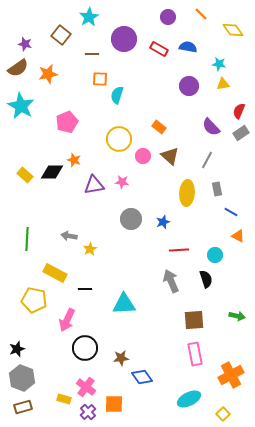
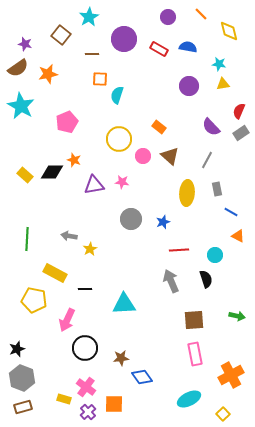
yellow diamond at (233, 30): moved 4 px left, 1 px down; rotated 20 degrees clockwise
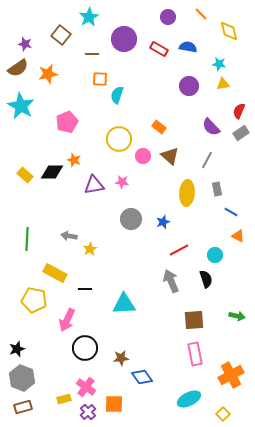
red line at (179, 250): rotated 24 degrees counterclockwise
yellow rectangle at (64, 399): rotated 32 degrees counterclockwise
